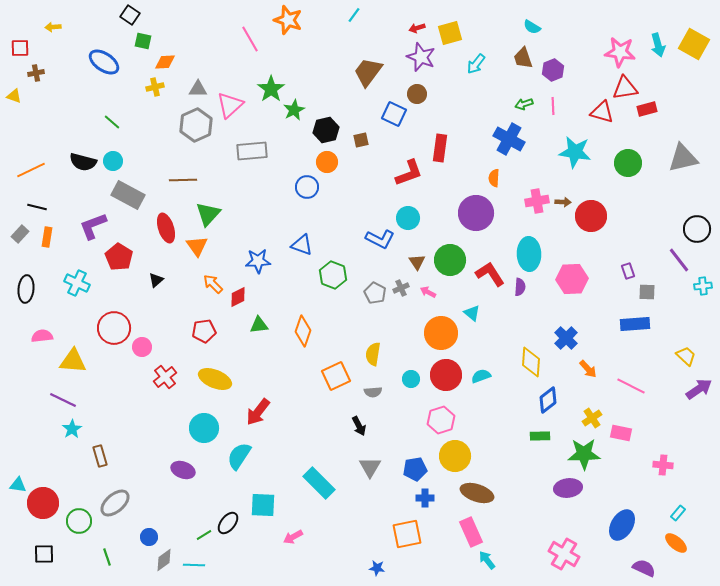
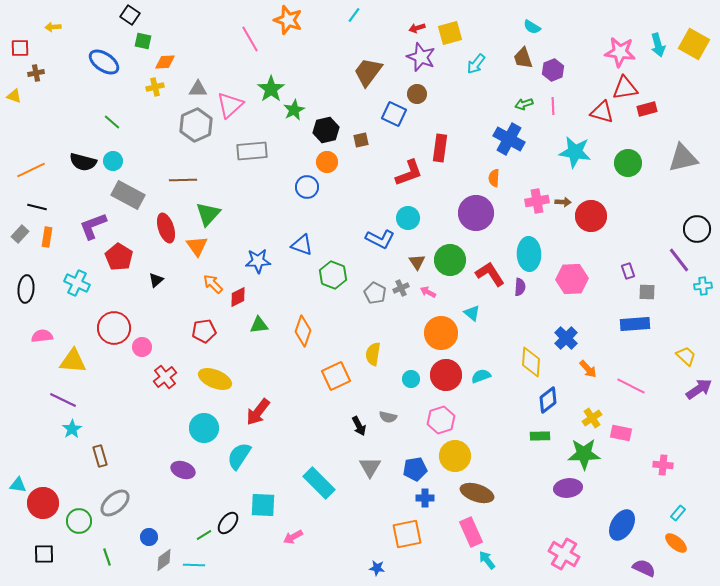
gray semicircle at (373, 392): moved 15 px right, 25 px down; rotated 18 degrees clockwise
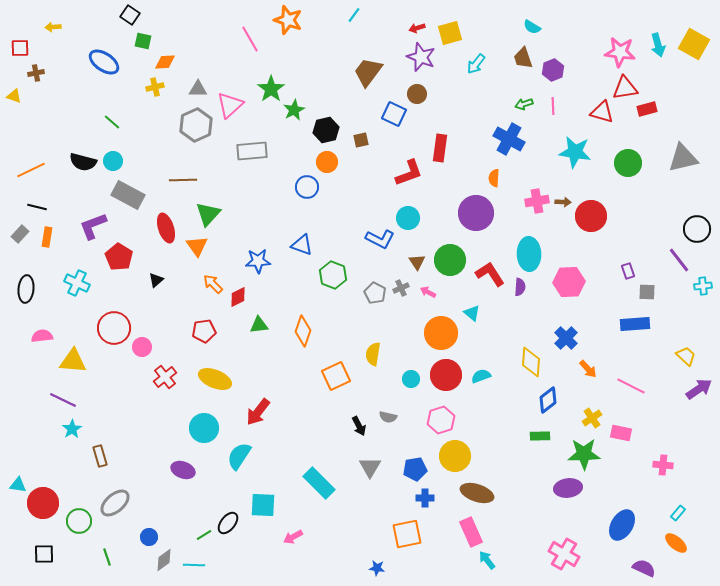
pink hexagon at (572, 279): moved 3 px left, 3 px down
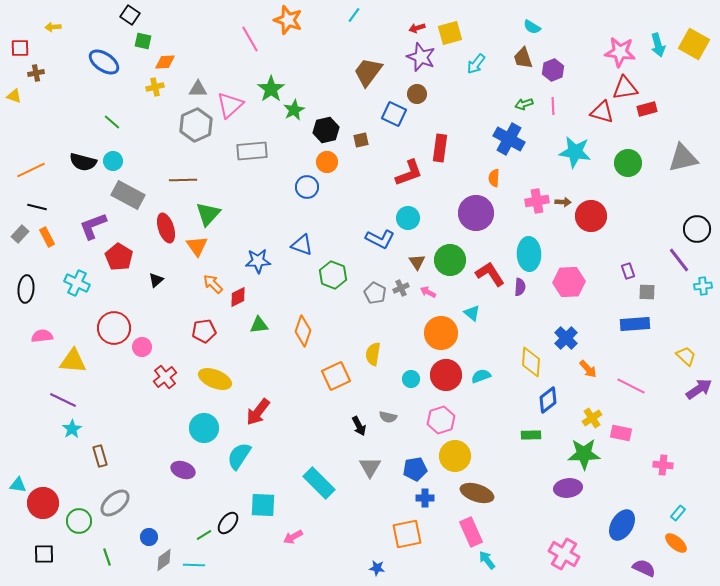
orange rectangle at (47, 237): rotated 36 degrees counterclockwise
green rectangle at (540, 436): moved 9 px left, 1 px up
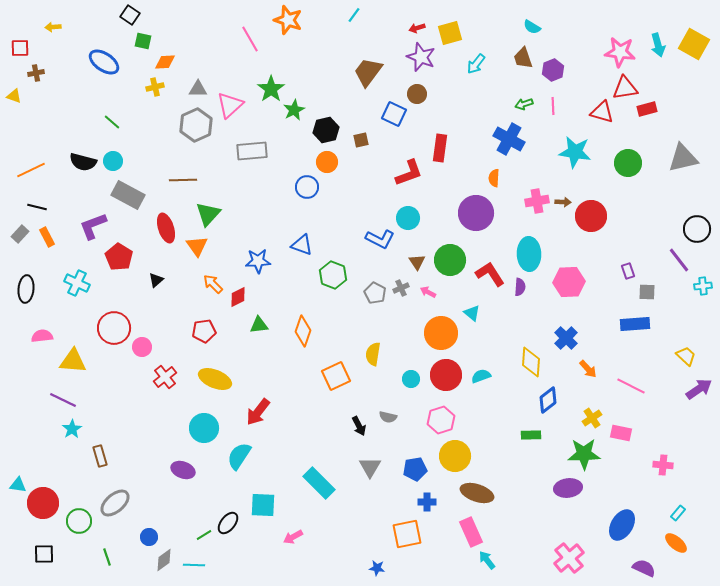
blue cross at (425, 498): moved 2 px right, 4 px down
pink cross at (564, 554): moved 5 px right, 4 px down; rotated 20 degrees clockwise
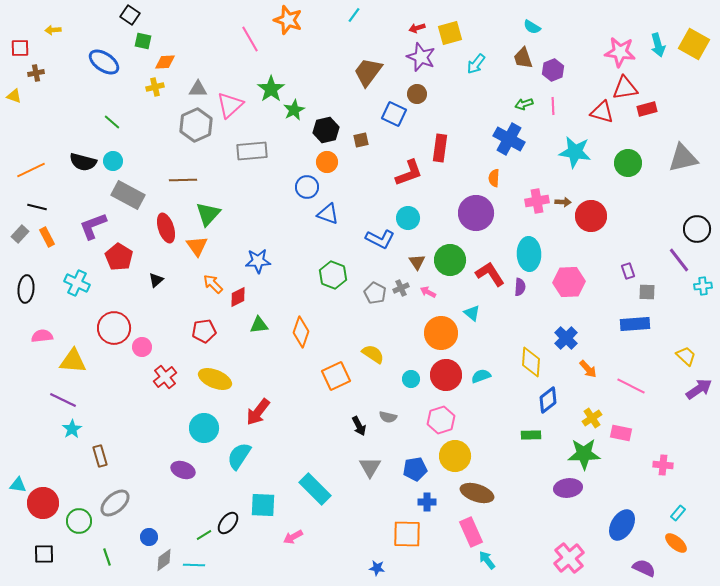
yellow arrow at (53, 27): moved 3 px down
blue triangle at (302, 245): moved 26 px right, 31 px up
orange diamond at (303, 331): moved 2 px left, 1 px down
yellow semicircle at (373, 354): rotated 115 degrees clockwise
cyan rectangle at (319, 483): moved 4 px left, 6 px down
orange square at (407, 534): rotated 12 degrees clockwise
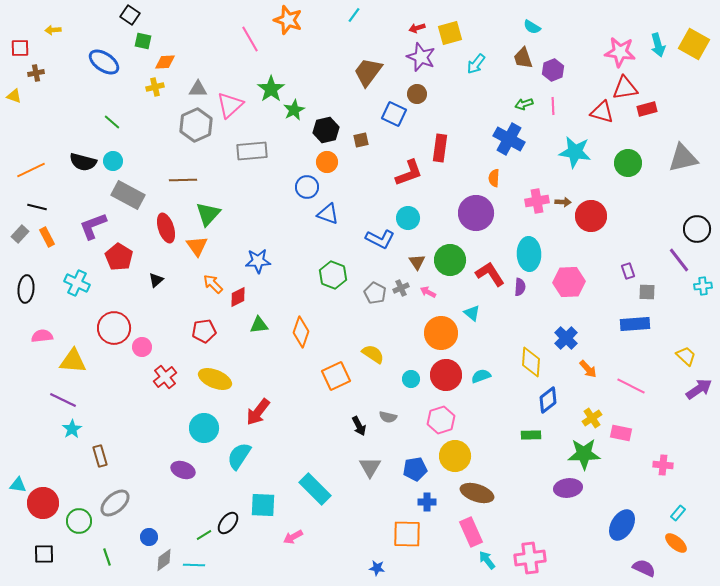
pink cross at (569, 558): moved 39 px left; rotated 32 degrees clockwise
